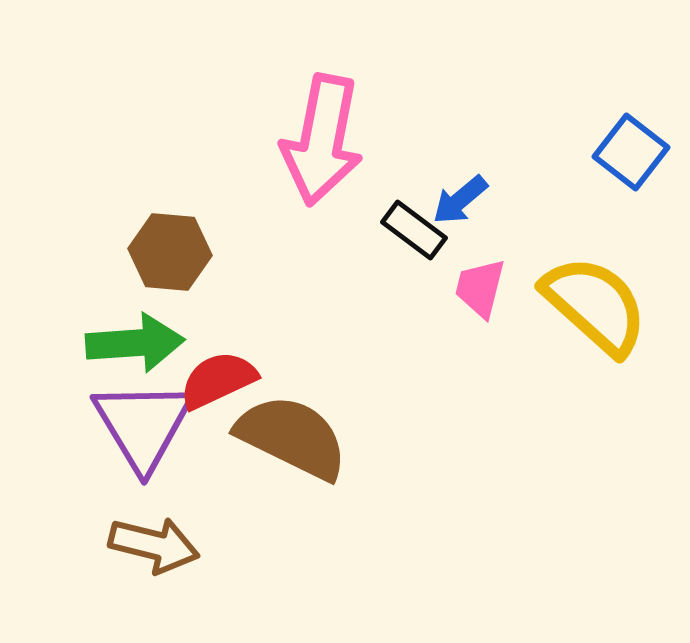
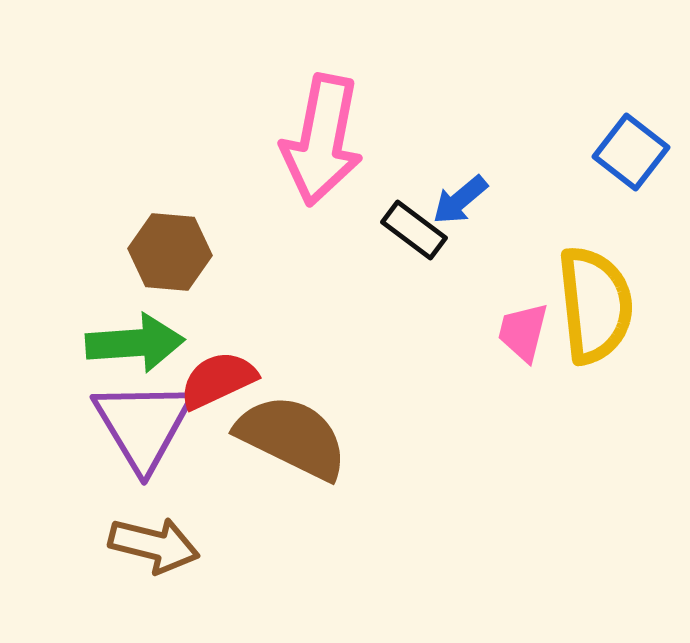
pink trapezoid: moved 43 px right, 44 px down
yellow semicircle: rotated 42 degrees clockwise
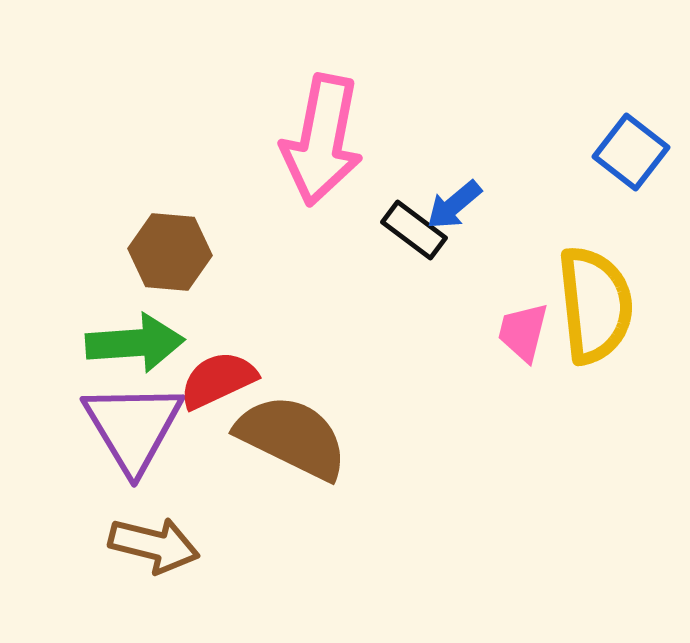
blue arrow: moved 6 px left, 5 px down
purple triangle: moved 10 px left, 2 px down
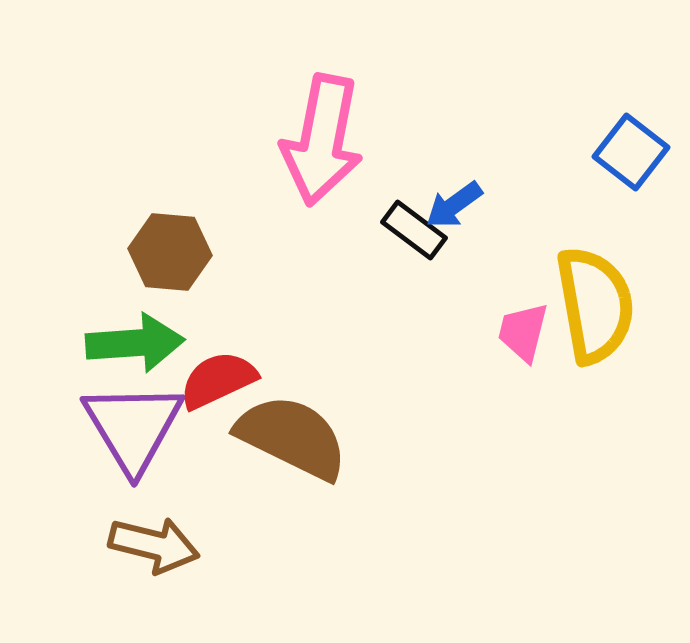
blue arrow: rotated 4 degrees clockwise
yellow semicircle: rotated 4 degrees counterclockwise
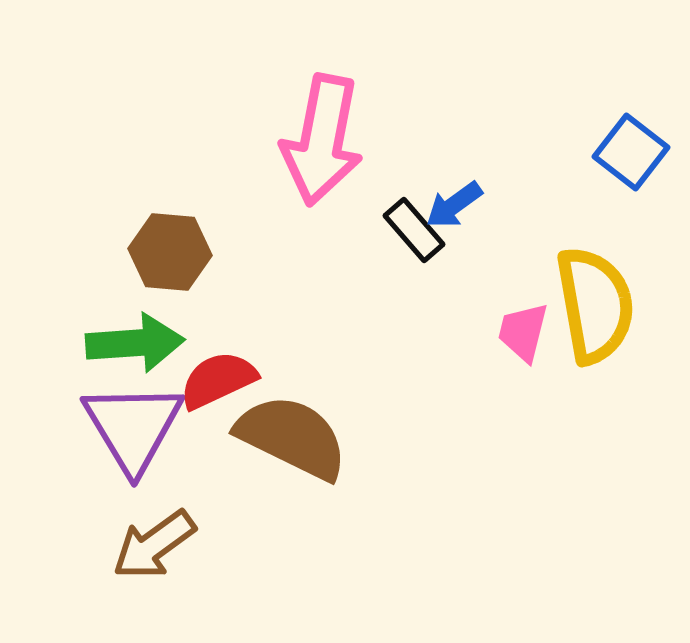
black rectangle: rotated 12 degrees clockwise
brown arrow: rotated 130 degrees clockwise
